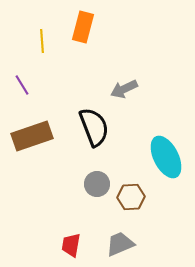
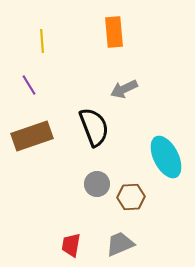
orange rectangle: moved 31 px right, 5 px down; rotated 20 degrees counterclockwise
purple line: moved 7 px right
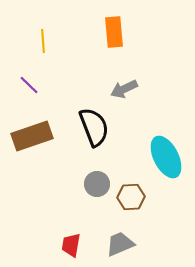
yellow line: moved 1 px right
purple line: rotated 15 degrees counterclockwise
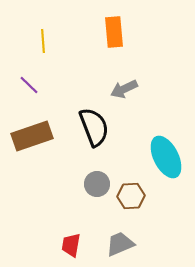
brown hexagon: moved 1 px up
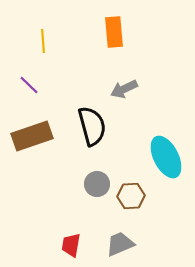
black semicircle: moved 2 px left, 1 px up; rotated 6 degrees clockwise
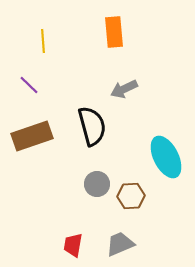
red trapezoid: moved 2 px right
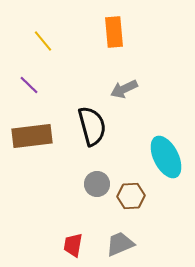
yellow line: rotated 35 degrees counterclockwise
brown rectangle: rotated 12 degrees clockwise
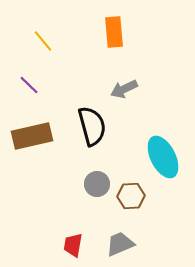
brown rectangle: rotated 6 degrees counterclockwise
cyan ellipse: moved 3 px left
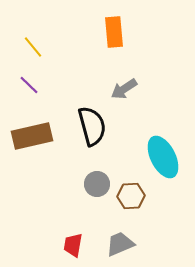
yellow line: moved 10 px left, 6 px down
gray arrow: rotated 8 degrees counterclockwise
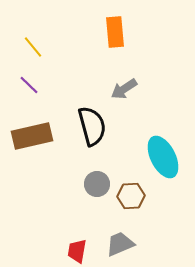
orange rectangle: moved 1 px right
red trapezoid: moved 4 px right, 6 px down
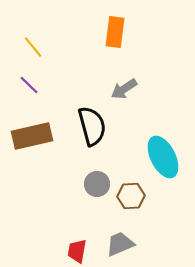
orange rectangle: rotated 12 degrees clockwise
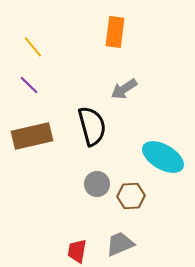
cyan ellipse: rotated 33 degrees counterclockwise
